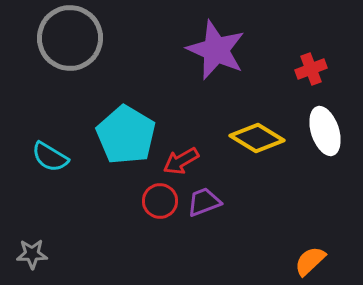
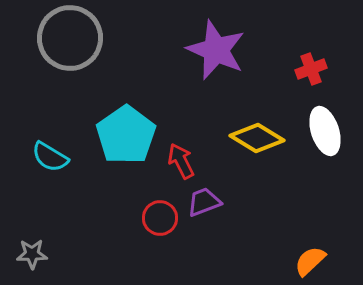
cyan pentagon: rotated 6 degrees clockwise
red arrow: rotated 93 degrees clockwise
red circle: moved 17 px down
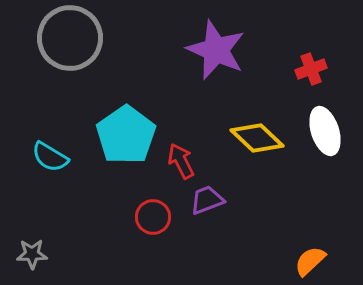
yellow diamond: rotated 12 degrees clockwise
purple trapezoid: moved 3 px right, 2 px up
red circle: moved 7 px left, 1 px up
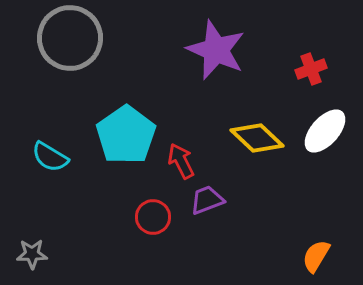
white ellipse: rotated 60 degrees clockwise
orange semicircle: moved 6 px right, 5 px up; rotated 16 degrees counterclockwise
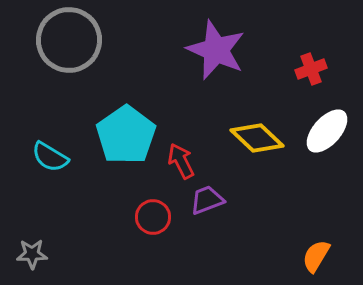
gray circle: moved 1 px left, 2 px down
white ellipse: moved 2 px right
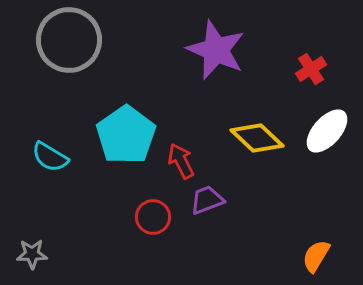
red cross: rotated 12 degrees counterclockwise
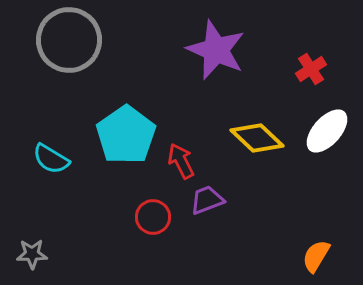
cyan semicircle: moved 1 px right, 2 px down
